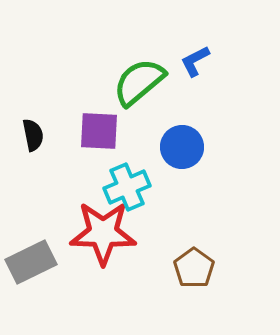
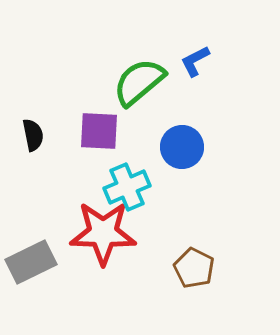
brown pentagon: rotated 9 degrees counterclockwise
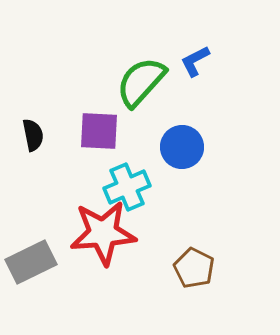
green semicircle: moved 2 px right; rotated 8 degrees counterclockwise
red star: rotated 6 degrees counterclockwise
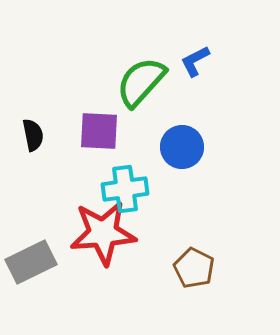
cyan cross: moved 2 px left, 2 px down; rotated 15 degrees clockwise
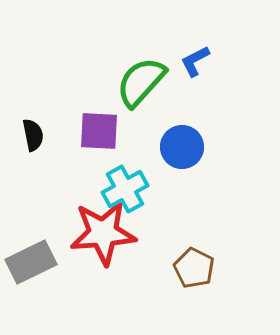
cyan cross: rotated 21 degrees counterclockwise
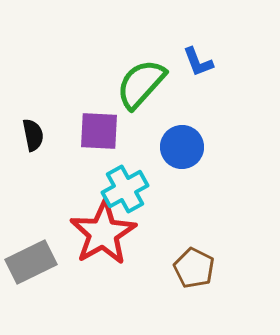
blue L-shape: moved 3 px right, 1 px down; rotated 84 degrees counterclockwise
green semicircle: moved 2 px down
red star: rotated 26 degrees counterclockwise
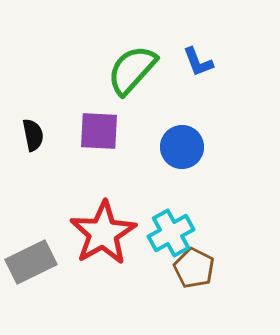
green semicircle: moved 9 px left, 14 px up
cyan cross: moved 46 px right, 44 px down
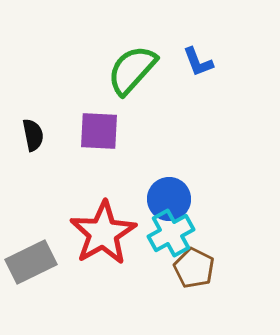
blue circle: moved 13 px left, 52 px down
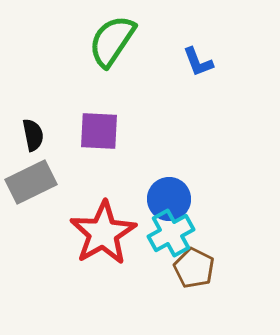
green semicircle: moved 20 px left, 29 px up; rotated 8 degrees counterclockwise
gray rectangle: moved 80 px up
